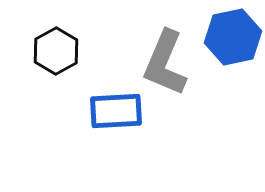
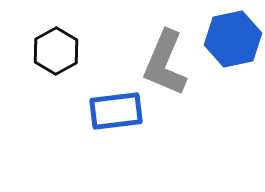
blue hexagon: moved 2 px down
blue rectangle: rotated 4 degrees counterclockwise
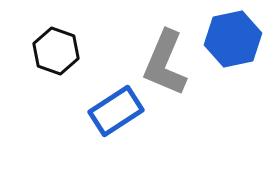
black hexagon: rotated 12 degrees counterclockwise
blue rectangle: rotated 26 degrees counterclockwise
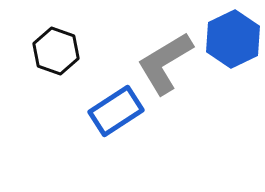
blue hexagon: rotated 14 degrees counterclockwise
gray L-shape: rotated 36 degrees clockwise
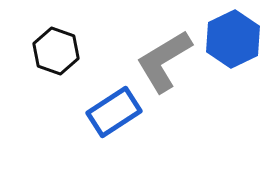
gray L-shape: moved 1 px left, 2 px up
blue rectangle: moved 2 px left, 1 px down
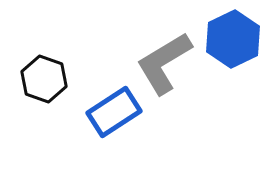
black hexagon: moved 12 px left, 28 px down
gray L-shape: moved 2 px down
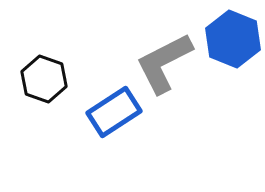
blue hexagon: rotated 12 degrees counterclockwise
gray L-shape: rotated 4 degrees clockwise
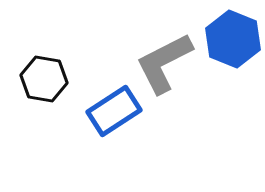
black hexagon: rotated 9 degrees counterclockwise
blue rectangle: moved 1 px up
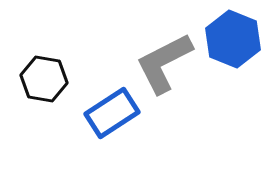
blue rectangle: moved 2 px left, 2 px down
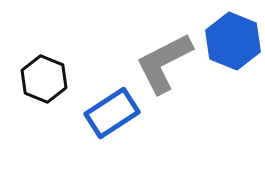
blue hexagon: moved 2 px down
black hexagon: rotated 12 degrees clockwise
